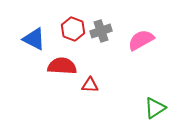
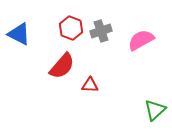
red hexagon: moved 2 px left, 1 px up
blue triangle: moved 15 px left, 5 px up
red semicircle: rotated 128 degrees clockwise
green triangle: moved 2 px down; rotated 10 degrees counterclockwise
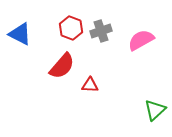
blue triangle: moved 1 px right
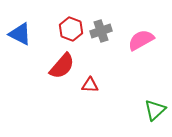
red hexagon: moved 1 px down
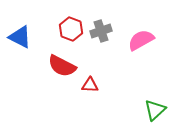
blue triangle: moved 3 px down
red semicircle: rotated 76 degrees clockwise
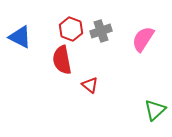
pink semicircle: moved 2 px right, 1 px up; rotated 28 degrees counterclockwise
red semicircle: moved 6 px up; rotated 52 degrees clockwise
red triangle: rotated 36 degrees clockwise
